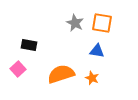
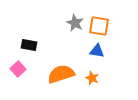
orange square: moved 3 px left, 3 px down
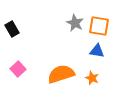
black rectangle: moved 17 px left, 16 px up; rotated 49 degrees clockwise
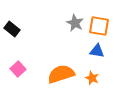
black rectangle: rotated 21 degrees counterclockwise
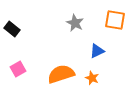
orange square: moved 16 px right, 6 px up
blue triangle: rotated 35 degrees counterclockwise
pink square: rotated 14 degrees clockwise
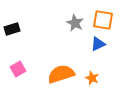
orange square: moved 12 px left
black rectangle: rotated 56 degrees counterclockwise
blue triangle: moved 1 px right, 7 px up
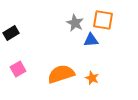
black rectangle: moved 1 px left, 4 px down; rotated 14 degrees counterclockwise
blue triangle: moved 7 px left, 4 px up; rotated 21 degrees clockwise
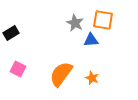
pink square: rotated 35 degrees counterclockwise
orange semicircle: rotated 36 degrees counterclockwise
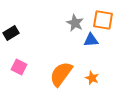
pink square: moved 1 px right, 2 px up
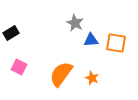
orange square: moved 13 px right, 23 px down
